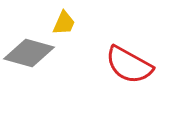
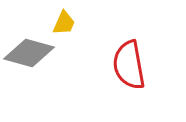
red semicircle: rotated 51 degrees clockwise
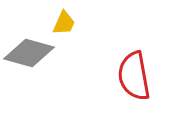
red semicircle: moved 5 px right, 11 px down
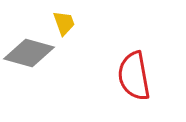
yellow trapezoid: rotated 44 degrees counterclockwise
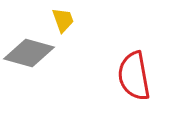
yellow trapezoid: moved 1 px left, 3 px up
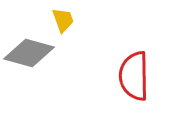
red semicircle: rotated 9 degrees clockwise
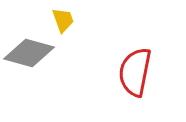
red semicircle: moved 1 px right, 4 px up; rotated 12 degrees clockwise
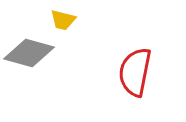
yellow trapezoid: rotated 124 degrees clockwise
